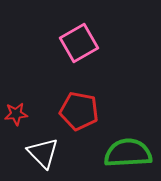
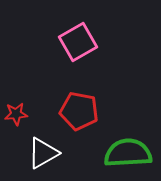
pink square: moved 1 px left, 1 px up
white triangle: rotated 44 degrees clockwise
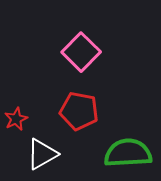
pink square: moved 3 px right, 10 px down; rotated 15 degrees counterclockwise
red star: moved 5 px down; rotated 20 degrees counterclockwise
white triangle: moved 1 px left, 1 px down
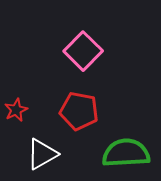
pink square: moved 2 px right, 1 px up
red star: moved 9 px up
green semicircle: moved 2 px left
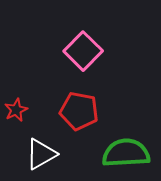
white triangle: moved 1 px left
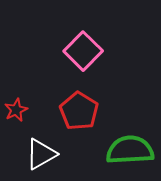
red pentagon: rotated 21 degrees clockwise
green semicircle: moved 4 px right, 3 px up
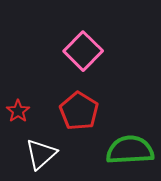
red star: moved 2 px right, 1 px down; rotated 10 degrees counterclockwise
white triangle: rotated 12 degrees counterclockwise
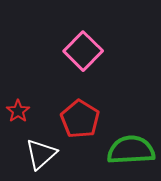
red pentagon: moved 1 px right, 8 px down
green semicircle: moved 1 px right
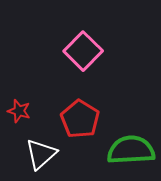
red star: moved 1 px right; rotated 20 degrees counterclockwise
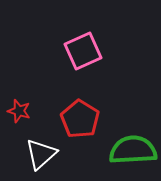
pink square: rotated 21 degrees clockwise
green semicircle: moved 2 px right
